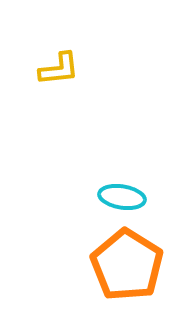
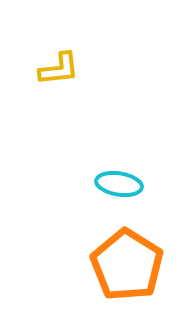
cyan ellipse: moved 3 px left, 13 px up
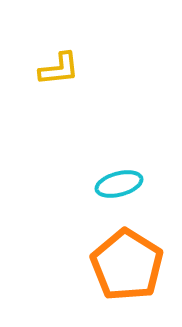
cyan ellipse: rotated 24 degrees counterclockwise
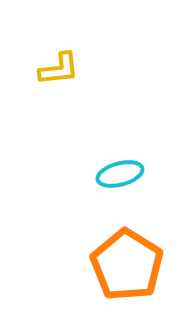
cyan ellipse: moved 1 px right, 10 px up
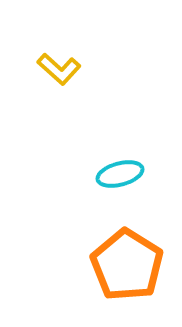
yellow L-shape: rotated 48 degrees clockwise
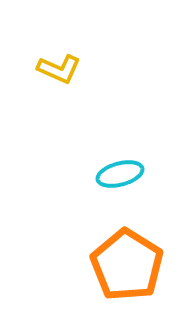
yellow L-shape: rotated 18 degrees counterclockwise
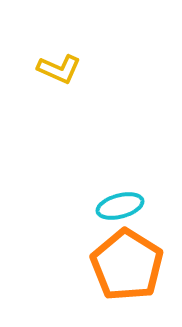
cyan ellipse: moved 32 px down
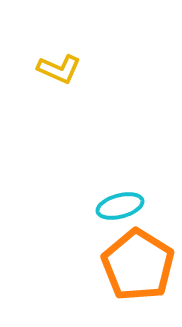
orange pentagon: moved 11 px right
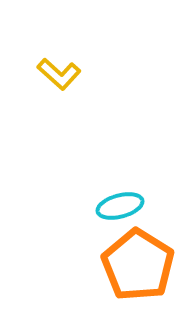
yellow L-shape: moved 5 px down; rotated 18 degrees clockwise
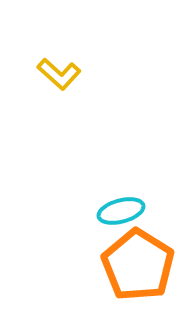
cyan ellipse: moved 1 px right, 5 px down
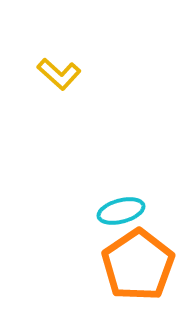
orange pentagon: rotated 6 degrees clockwise
